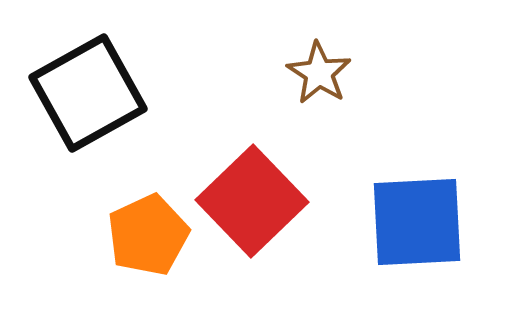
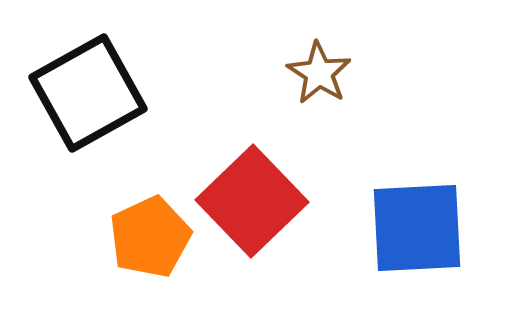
blue square: moved 6 px down
orange pentagon: moved 2 px right, 2 px down
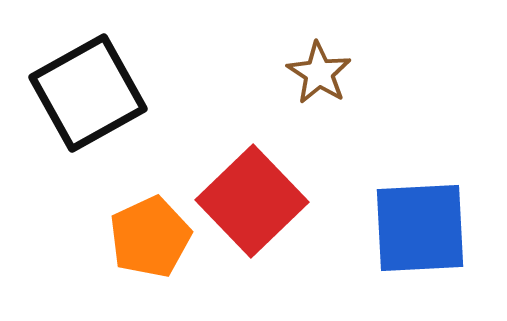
blue square: moved 3 px right
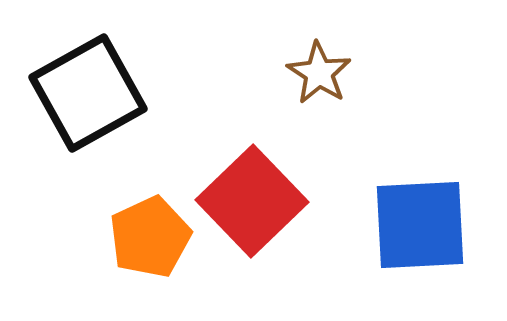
blue square: moved 3 px up
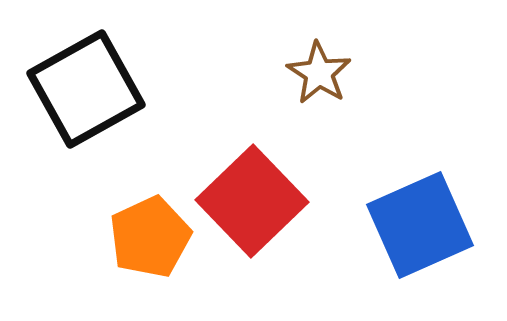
black square: moved 2 px left, 4 px up
blue square: rotated 21 degrees counterclockwise
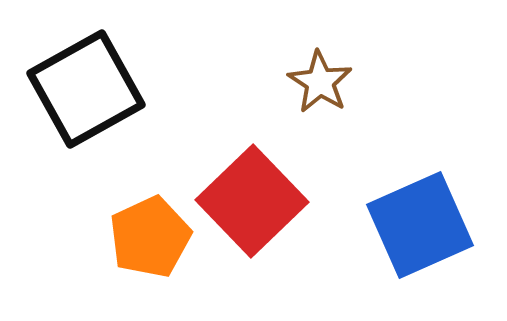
brown star: moved 1 px right, 9 px down
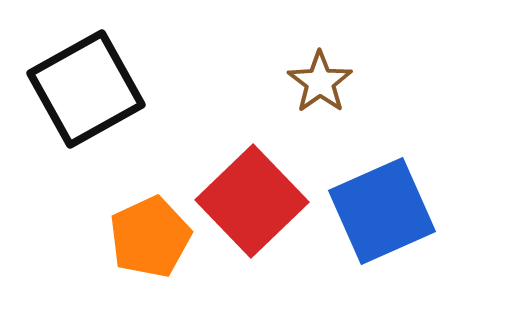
brown star: rotated 4 degrees clockwise
blue square: moved 38 px left, 14 px up
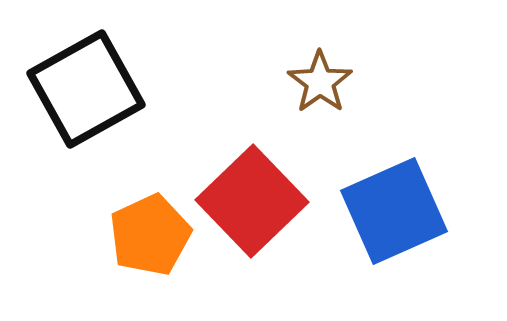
blue square: moved 12 px right
orange pentagon: moved 2 px up
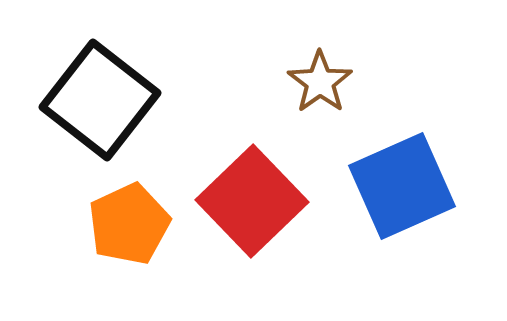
black square: moved 14 px right, 11 px down; rotated 23 degrees counterclockwise
blue square: moved 8 px right, 25 px up
orange pentagon: moved 21 px left, 11 px up
